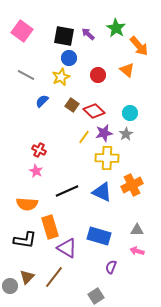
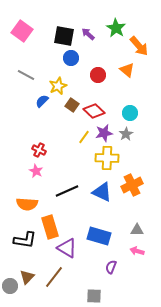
blue circle: moved 2 px right
yellow star: moved 3 px left, 9 px down
gray square: moved 2 px left; rotated 35 degrees clockwise
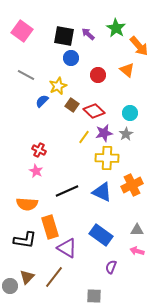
blue rectangle: moved 2 px right, 1 px up; rotated 20 degrees clockwise
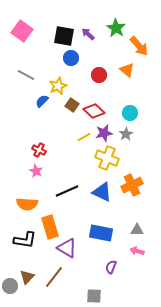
red circle: moved 1 px right
yellow line: rotated 24 degrees clockwise
yellow cross: rotated 20 degrees clockwise
blue rectangle: moved 2 px up; rotated 25 degrees counterclockwise
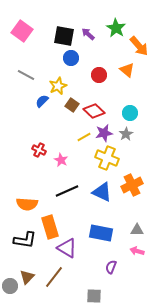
pink star: moved 25 px right, 11 px up
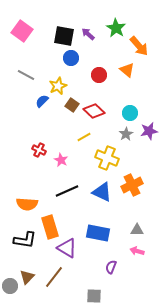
purple star: moved 45 px right, 2 px up
blue rectangle: moved 3 px left
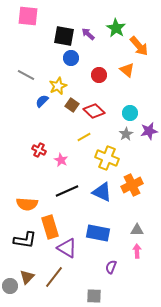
pink square: moved 6 px right, 15 px up; rotated 30 degrees counterclockwise
pink arrow: rotated 72 degrees clockwise
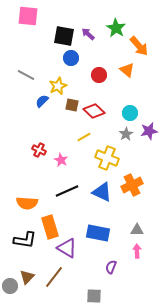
brown square: rotated 24 degrees counterclockwise
orange semicircle: moved 1 px up
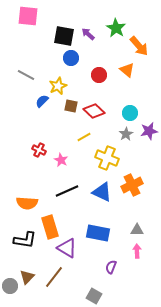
brown square: moved 1 px left, 1 px down
gray square: rotated 28 degrees clockwise
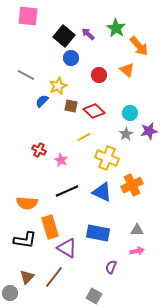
black square: rotated 30 degrees clockwise
pink arrow: rotated 80 degrees clockwise
gray circle: moved 7 px down
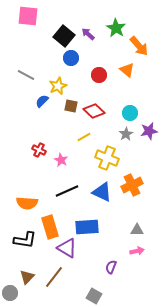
blue rectangle: moved 11 px left, 6 px up; rotated 15 degrees counterclockwise
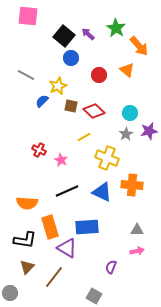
orange cross: rotated 30 degrees clockwise
brown triangle: moved 10 px up
